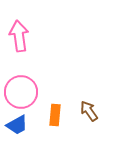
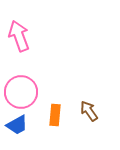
pink arrow: rotated 12 degrees counterclockwise
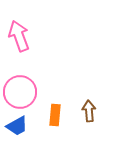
pink circle: moved 1 px left
brown arrow: rotated 30 degrees clockwise
blue trapezoid: moved 1 px down
